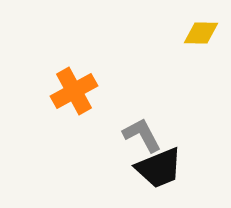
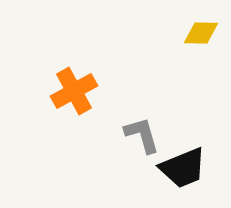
gray L-shape: rotated 12 degrees clockwise
black trapezoid: moved 24 px right
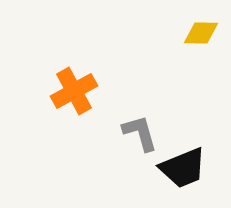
gray L-shape: moved 2 px left, 2 px up
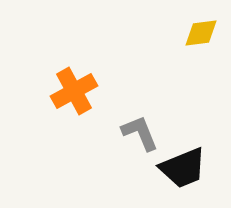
yellow diamond: rotated 9 degrees counterclockwise
gray L-shape: rotated 6 degrees counterclockwise
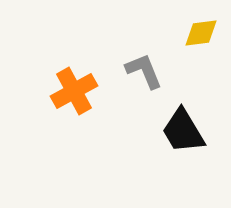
gray L-shape: moved 4 px right, 62 px up
black trapezoid: moved 37 px up; rotated 81 degrees clockwise
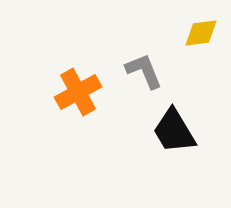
orange cross: moved 4 px right, 1 px down
black trapezoid: moved 9 px left
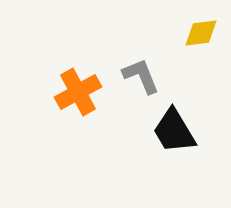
gray L-shape: moved 3 px left, 5 px down
